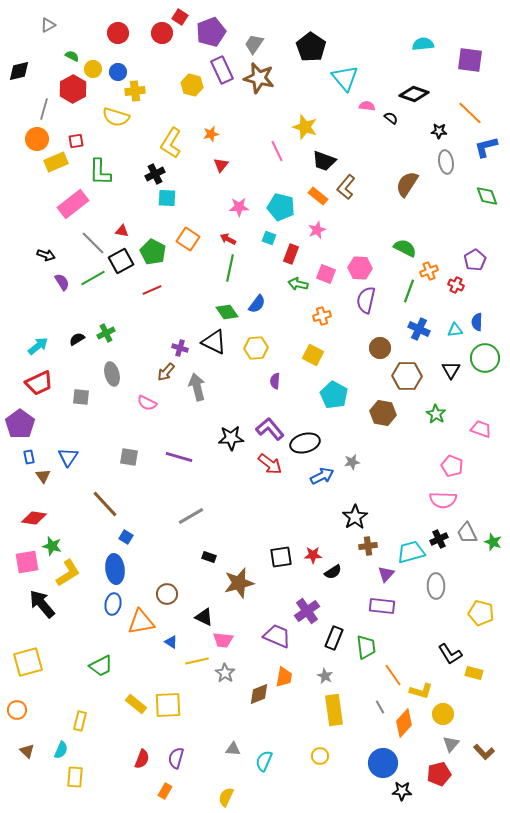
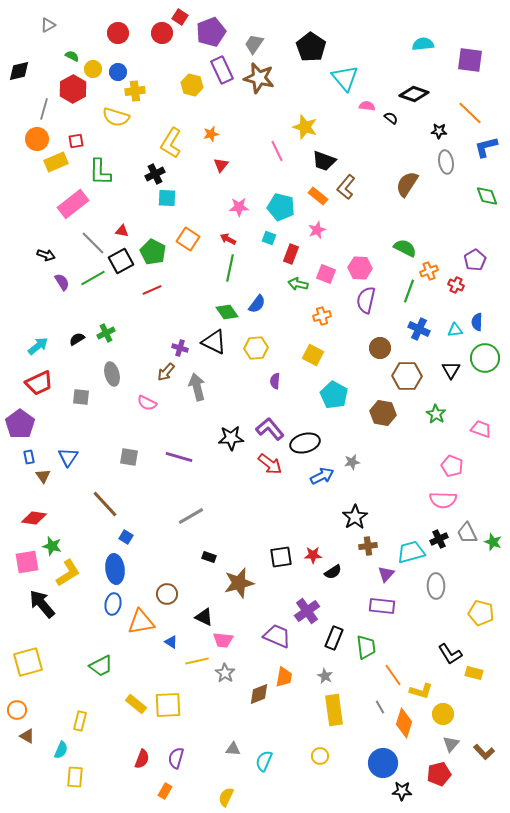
orange diamond at (404, 723): rotated 24 degrees counterclockwise
brown triangle at (27, 751): moved 15 px up; rotated 14 degrees counterclockwise
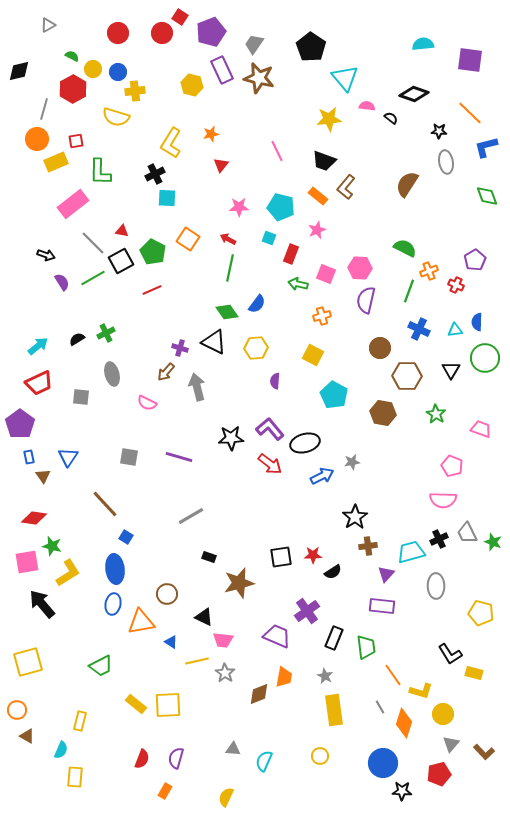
yellow star at (305, 127): moved 24 px right, 8 px up; rotated 25 degrees counterclockwise
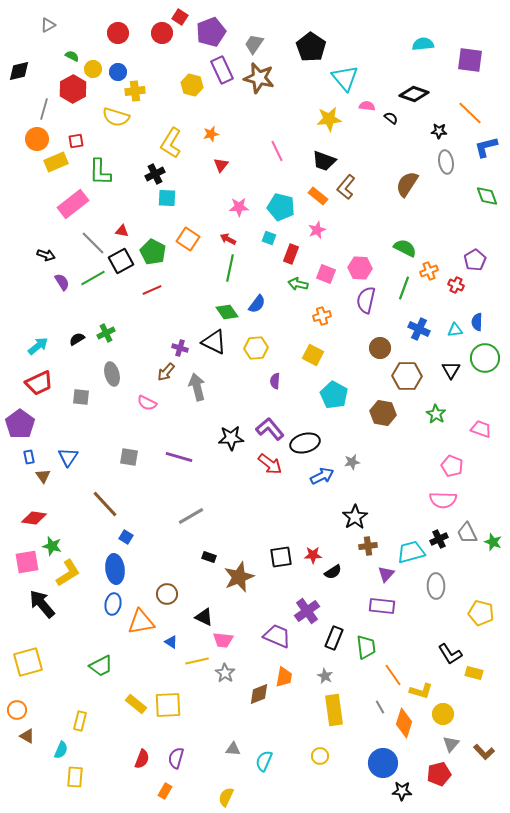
green line at (409, 291): moved 5 px left, 3 px up
brown star at (239, 583): moved 6 px up; rotated 8 degrees counterclockwise
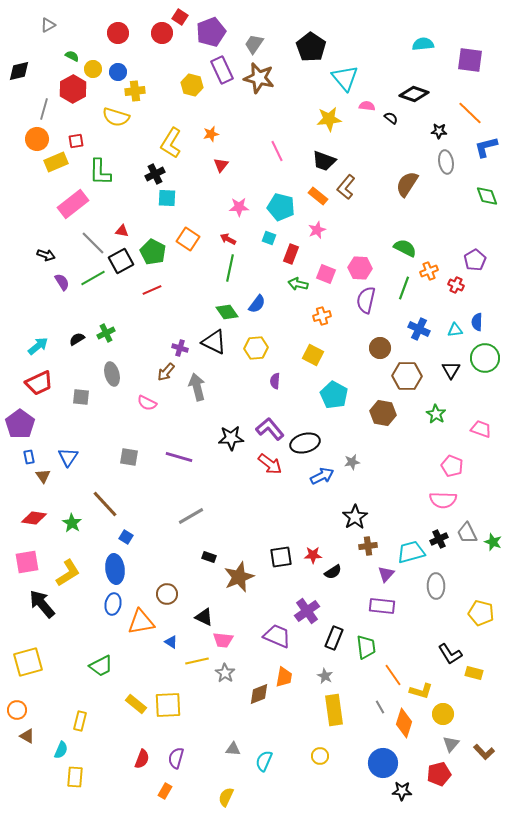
green star at (52, 546): moved 20 px right, 23 px up; rotated 18 degrees clockwise
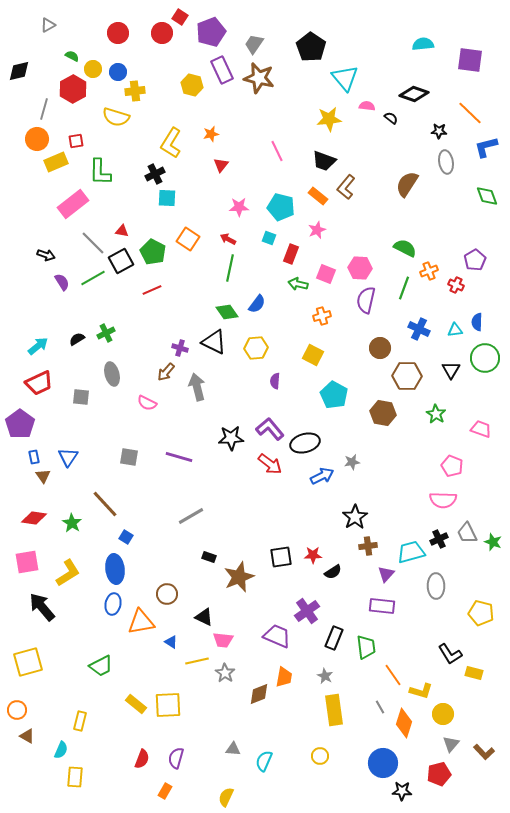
blue rectangle at (29, 457): moved 5 px right
black arrow at (42, 604): moved 3 px down
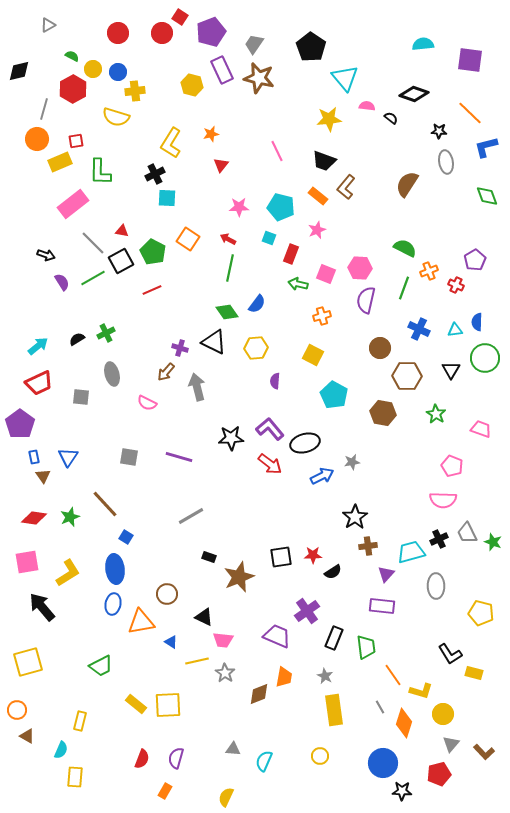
yellow rectangle at (56, 162): moved 4 px right
green star at (72, 523): moved 2 px left, 6 px up; rotated 18 degrees clockwise
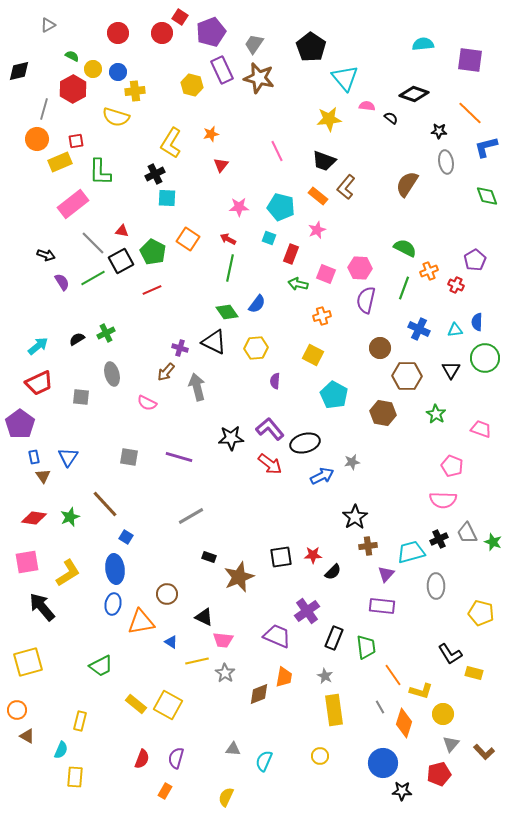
black semicircle at (333, 572): rotated 12 degrees counterclockwise
yellow square at (168, 705): rotated 32 degrees clockwise
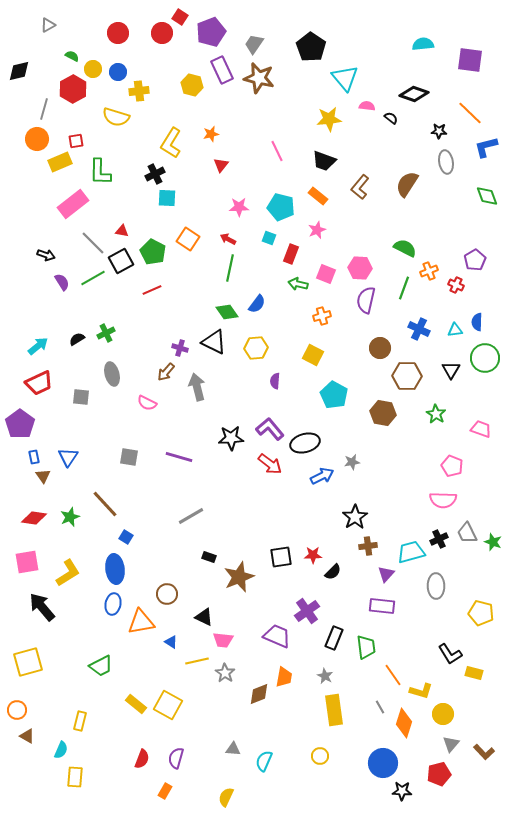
yellow cross at (135, 91): moved 4 px right
brown L-shape at (346, 187): moved 14 px right
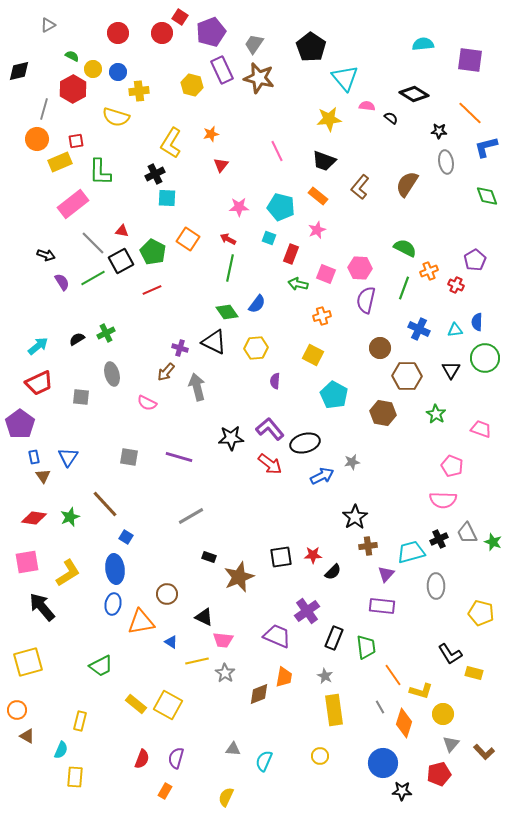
black diamond at (414, 94): rotated 12 degrees clockwise
